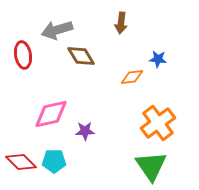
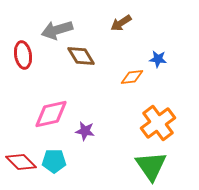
brown arrow: rotated 50 degrees clockwise
purple star: rotated 12 degrees clockwise
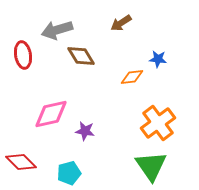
cyan pentagon: moved 15 px right, 12 px down; rotated 15 degrees counterclockwise
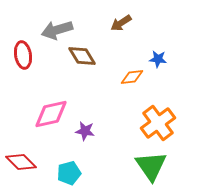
brown diamond: moved 1 px right
